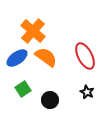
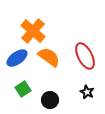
orange semicircle: moved 3 px right
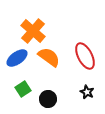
black circle: moved 2 px left, 1 px up
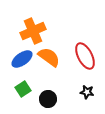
orange cross: rotated 25 degrees clockwise
blue ellipse: moved 5 px right, 1 px down
black star: rotated 16 degrees counterclockwise
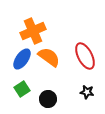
blue ellipse: rotated 20 degrees counterclockwise
green square: moved 1 px left
